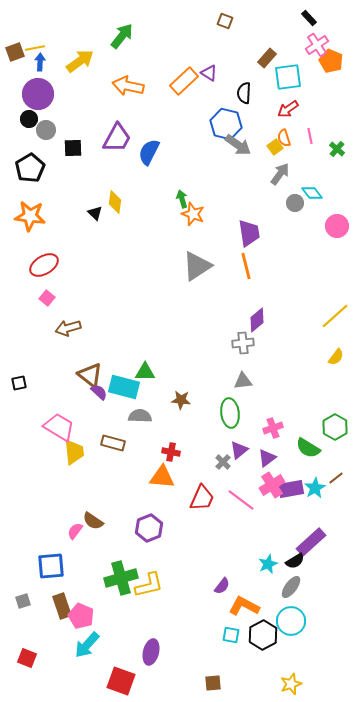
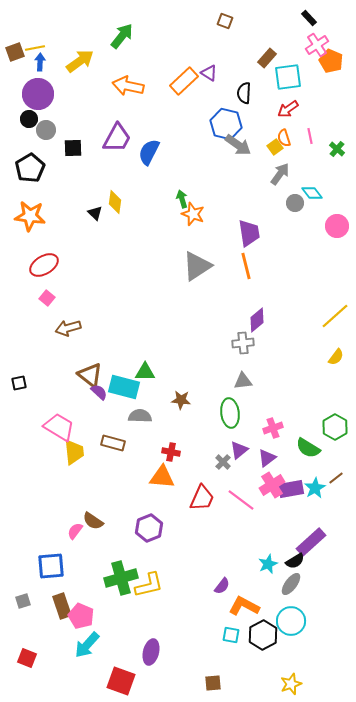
gray ellipse at (291, 587): moved 3 px up
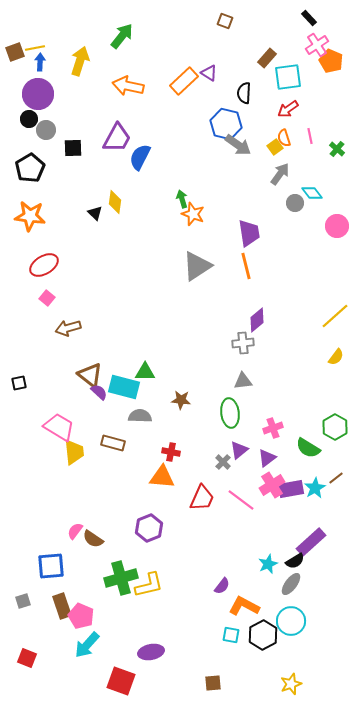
yellow arrow at (80, 61): rotated 36 degrees counterclockwise
blue semicircle at (149, 152): moved 9 px left, 5 px down
brown semicircle at (93, 521): moved 18 px down
purple ellipse at (151, 652): rotated 65 degrees clockwise
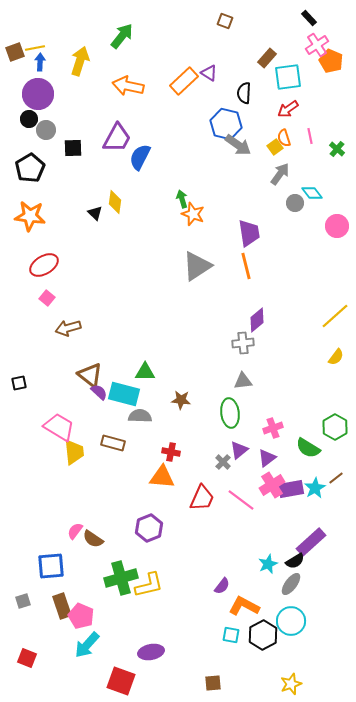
cyan rectangle at (124, 387): moved 7 px down
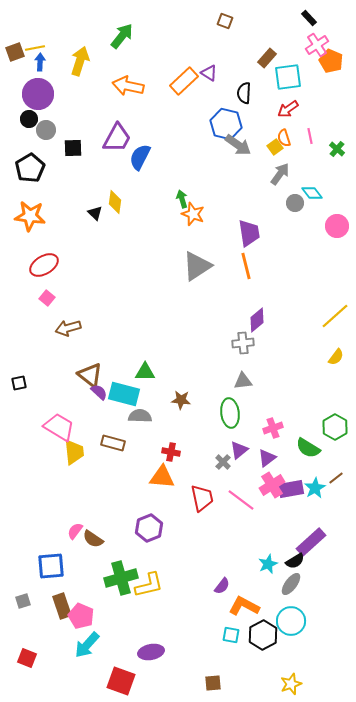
red trapezoid at (202, 498): rotated 36 degrees counterclockwise
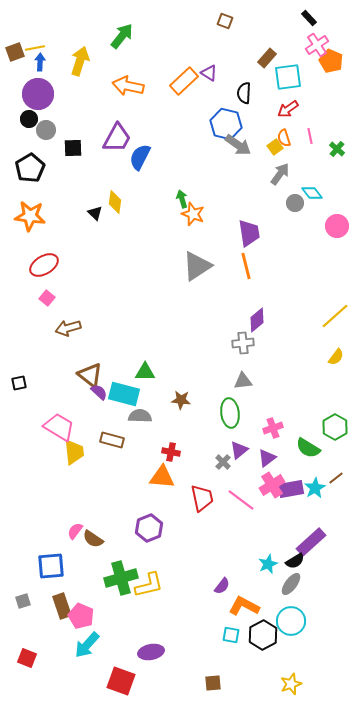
brown rectangle at (113, 443): moved 1 px left, 3 px up
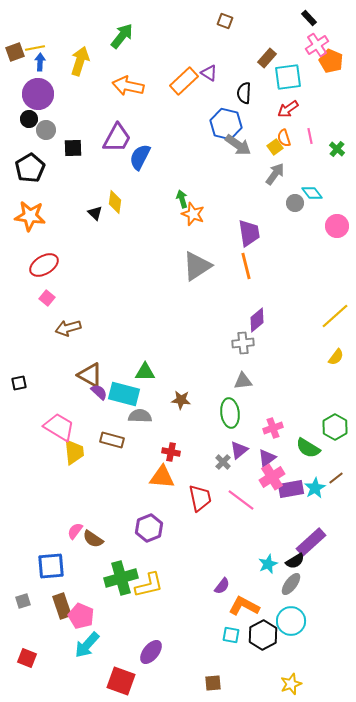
gray arrow at (280, 174): moved 5 px left
brown triangle at (90, 375): rotated 8 degrees counterclockwise
pink cross at (272, 485): moved 8 px up
red trapezoid at (202, 498): moved 2 px left
purple ellipse at (151, 652): rotated 40 degrees counterclockwise
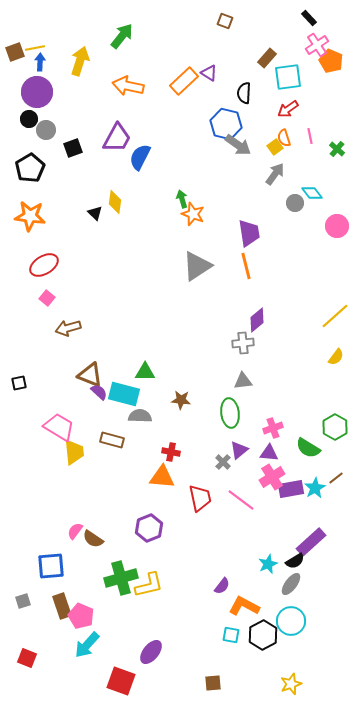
purple circle at (38, 94): moved 1 px left, 2 px up
black square at (73, 148): rotated 18 degrees counterclockwise
brown triangle at (90, 375): rotated 8 degrees counterclockwise
purple triangle at (267, 458): moved 2 px right, 5 px up; rotated 42 degrees clockwise
